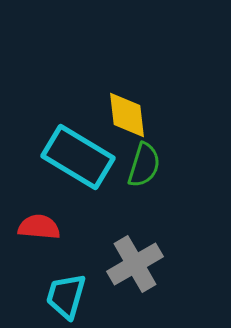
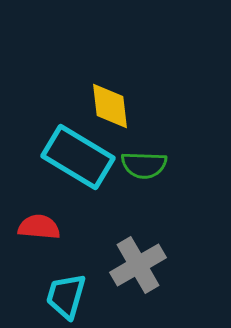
yellow diamond: moved 17 px left, 9 px up
green semicircle: rotated 75 degrees clockwise
gray cross: moved 3 px right, 1 px down
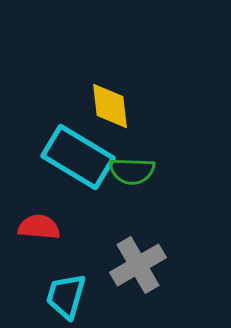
green semicircle: moved 12 px left, 6 px down
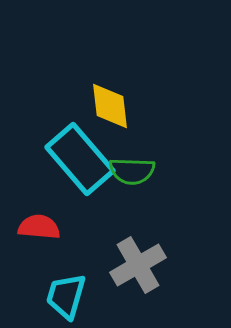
cyan rectangle: moved 2 px right, 2 px down; rotated 18 degrees clockwise
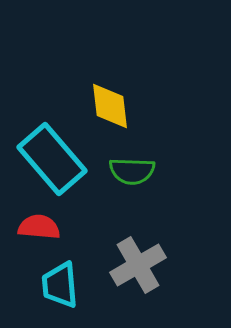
cyan rectangle: moved 28 px left
cyan trapezoid: moved 6 px left, 11 px up; rotated 21 degrees counterclockwise
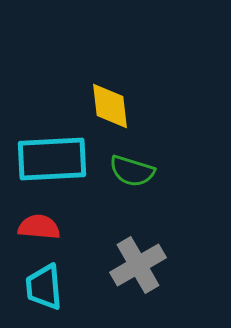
cyan rectangle: rotated 52 degrees counterclockwise
green semicircle: rotated 15 degrees clockwise
cyan trapezoid: moved 16 px left, 2 px down
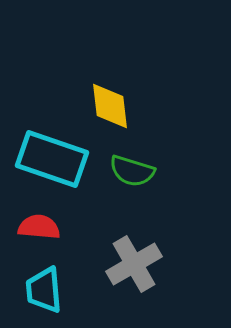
cyan rectangle: rotated 22 degrees clockwise
gray cross: moved 4 px left, 1 px up
cyan trapezoid: moved 3 px down
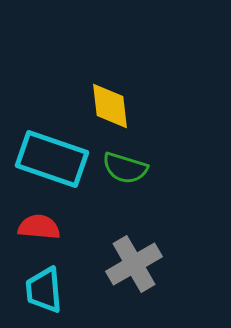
green semicircle: moved 7 px left, 3 px up
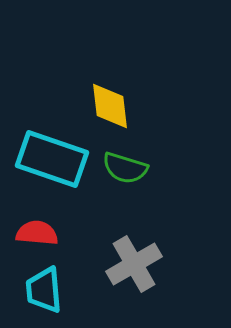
red semicircle: moved 2 px left, 6 px down
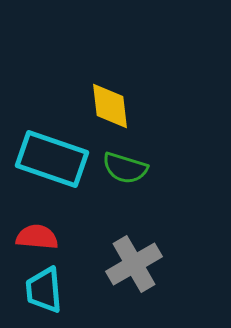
red semicircle: moved 4 px down
